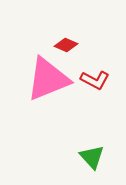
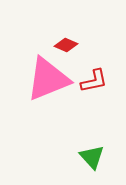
red L-shape: moved 1 px left, 1 px down; rotated 40 degrees counterclockwise
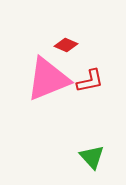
red L-shape: moved 4 px left
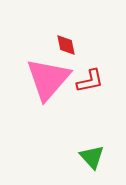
red diamond: rotated 55 degrees clockwise
pink triangle: rotated 27 degrees counterclockwise
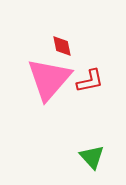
red diamond: moved 4 px left, 1 px down
pink triangle: moved 1 px right
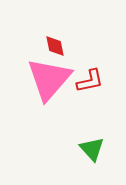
red diamond: moved 7 px left
green triangle: moved 8 px up
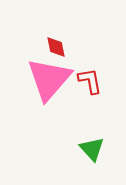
red diamond: moved 1 px right, 1 px down
red L-shape: rotated 88 degrees counterclockwise
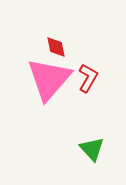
red L-shape: moved 2 px left, 3 px up; rotated 40 degrees clockwise
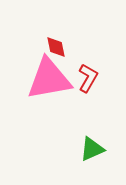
pink triangle: rotated 39 degrees clockwise
green triangle: rotated 48 degrees clockwise
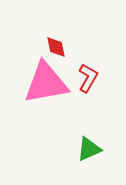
pink triangle: moved 3 px left, 4 px down
green triangle: moved 3 px left
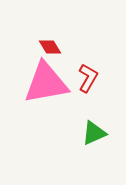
red diamond: moved 6 px left; rotated 20 degrees counterclockwise
green triangle: moved 5 px right, 16 px up
